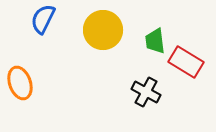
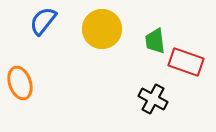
blue semicircle: moved 2 px down; rotated 12 degrees clockwise
yellow circle: moved 1 px left, 1 px up
red rectangle: rotated 12 degrees counterclockwise
black cross: moved 7 px right, 7 px down
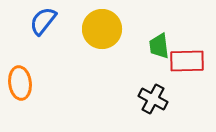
green trapezoid: moved 4 px right, 5 px down
red rectangle: moved 1 px right, 1 px up; rotated 20 degrees counterclockwise
orange ellipse: rotated 12 degrees clockwise
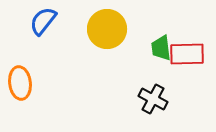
yellow circle: moved 5 px right
green trapezoid: moved 2 px right, 2 px down
red rectangle: moved 7 px up
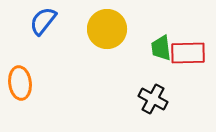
red rectangle: moved 1 px right, 1 px up
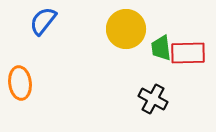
yellow circle: moved 19 px right
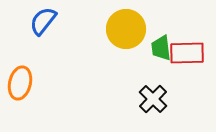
red rectangle: moved 1 px left
orange ellipse: rotated 20 degrees clockwise
black cross: rotated 16 degrees clockwise
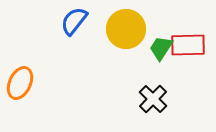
blue semicircle: moved 31 px right
green trapezoid: rotated 40 degrees clockwise
red rectangle: moved 1 px right, 8 px up
orange ellipse: rotated 12 degrees clockwise
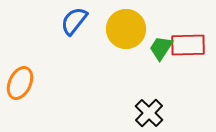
black cross: moved 4 px left, 14 px down
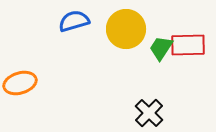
blue semicircle: rotated 36 degrees clockwise
orange ellipse: rotated 48 degrees clockwise
